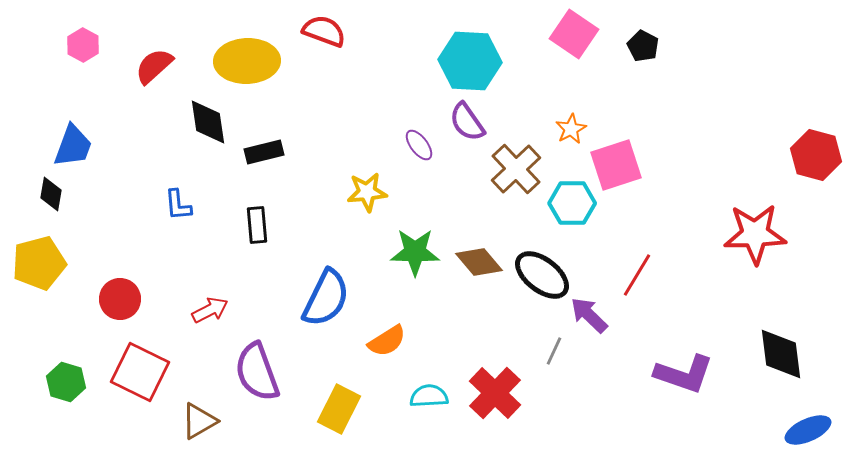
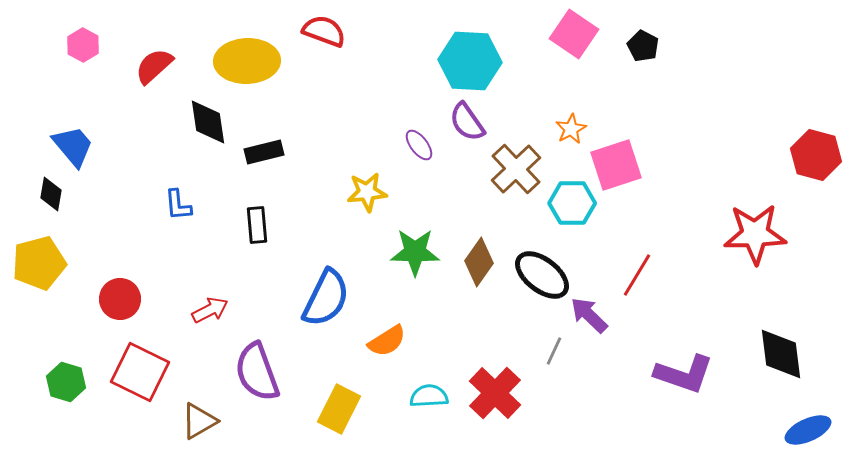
blue trapezoid at (73, 146): rotated 60 degrees counterclockwise
brown diamond at (479, 262): rotated 75 degrees clockwise
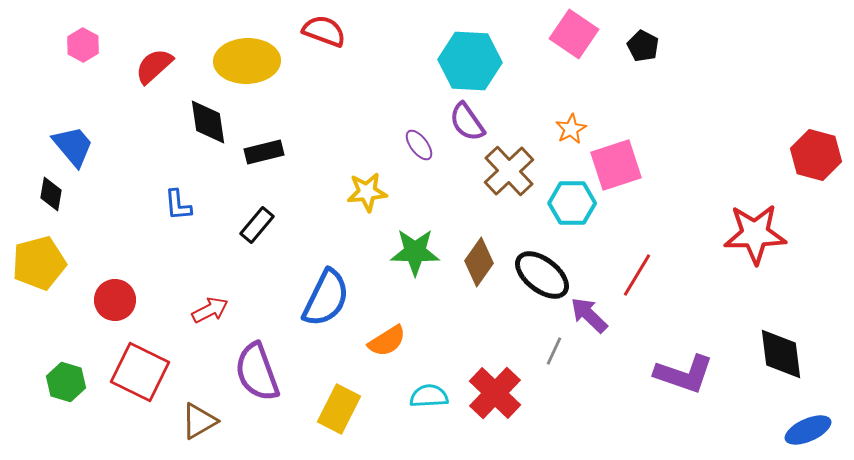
brown cross at (516, 169): moved 7 px left, 2 px down
black rectangle at (257, 225): rotated 45 degrees clockwise
red circle at (120, 299): moved 5 px left, 1 px down
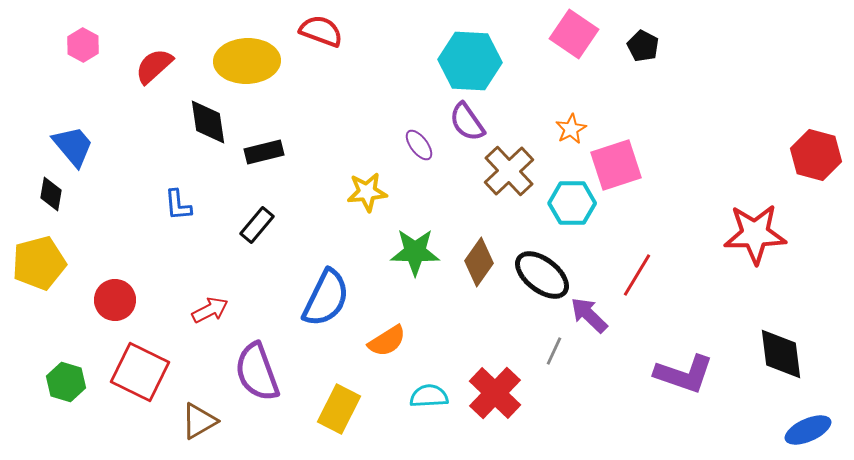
red semicircle at (324, 31): moved 3 px left
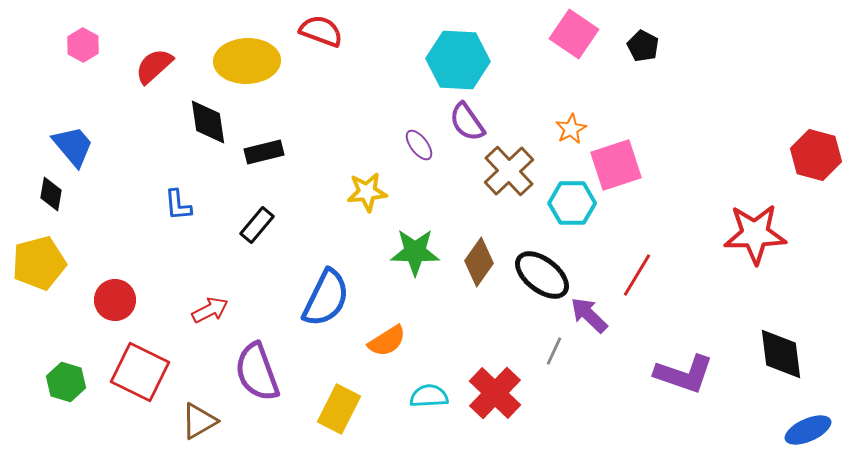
cyan hexagon at (470, 61): moved 12 px left, 1 px up
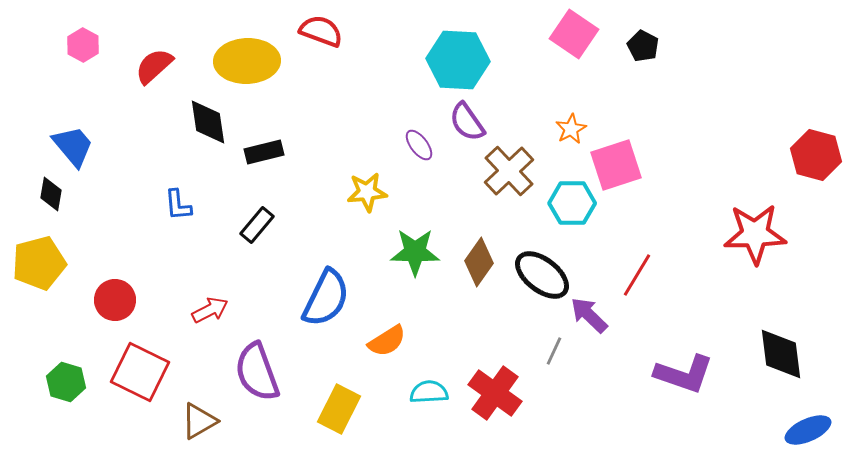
red cross at (495, 393): rotated 8 degrees counterclockwise
cyan semicircle at (429, 396): moved 4 px up
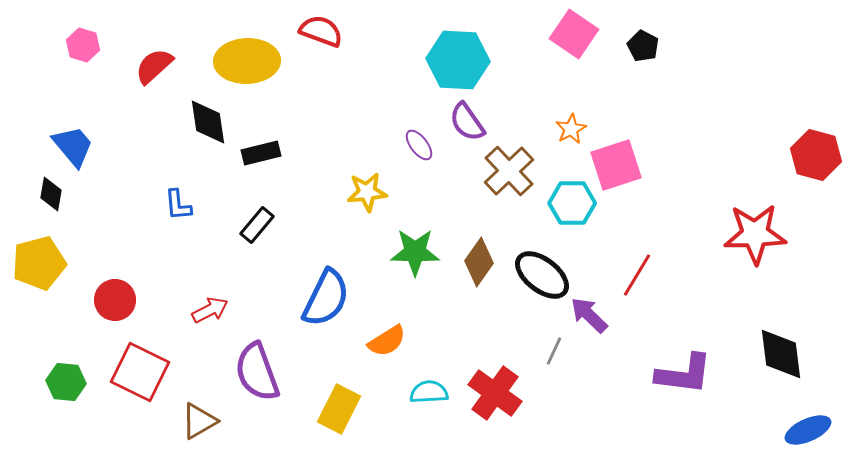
pink hexagon at (83, 45): rotated 12 degrees counterclockwise
black rectangle at (264, 152): moved 3 px left, 1 px down
purple L-shape at (684, 374): rotated 12 degrees counterclockwise
green hexagon at (66, 382): rotated 12 degrees counterclockwise
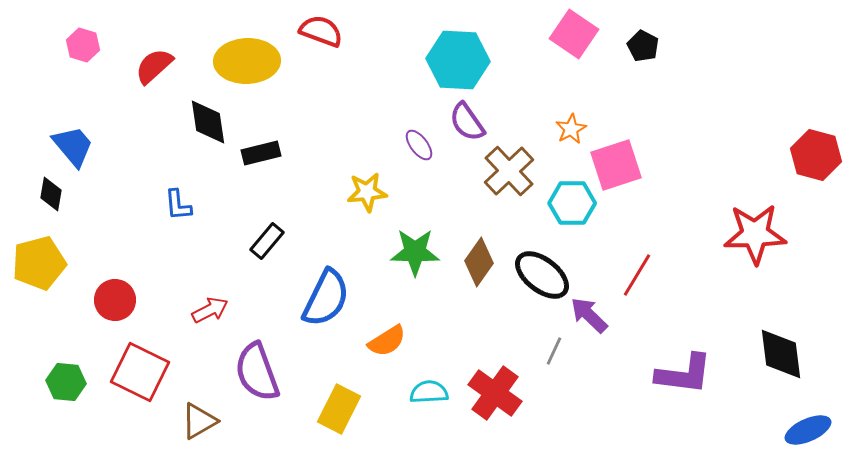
black rectangle at (257, 225): moved 10 px right, 16 px down
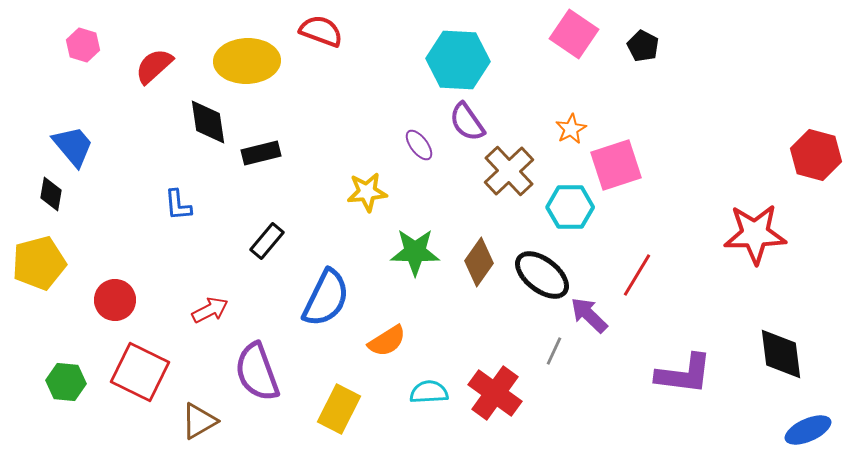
cyan hexagon at (572, 203): moved 2 px left, 4 px down
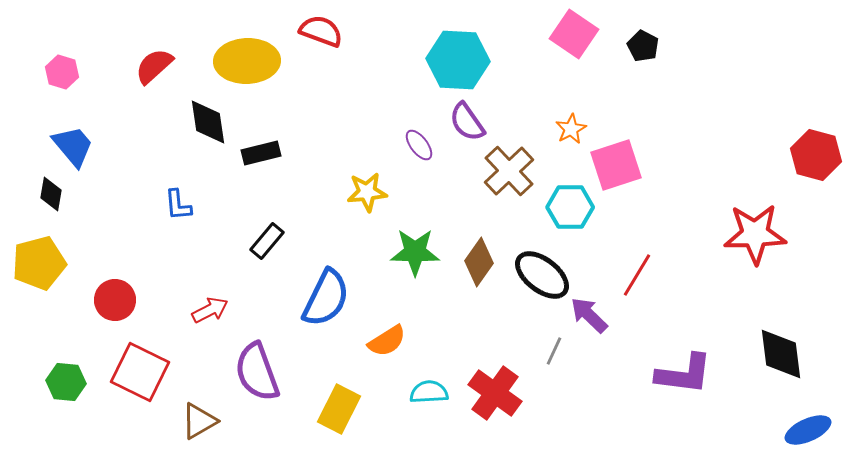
pink hexagon at (83, 45): moved 21 px left, 27 px down
